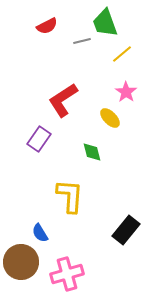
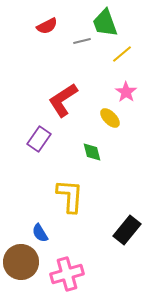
black rectangle: moved 1 px right
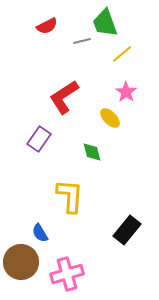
red L-shape: moved 1 px right, 3 px up
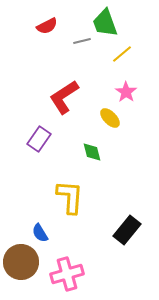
yellow L-shape: moved 1 px down
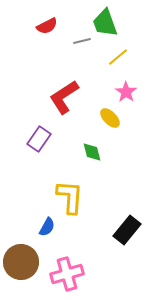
yellow line: moved 4 px left, 3 px down
blue semicircle: moved 7 px right, 6 px up; rotated 120 degrees counterclockwise
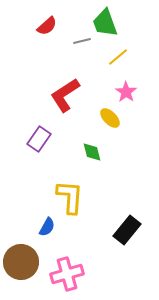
red semicircle: rotated 15 degrees counterclockwise
red L-shape: moved 1 px right, 2 px up
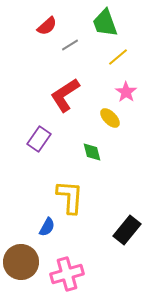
gray line: moved 12 px left, 4 px down; rotated 18 degrees counterclockwise
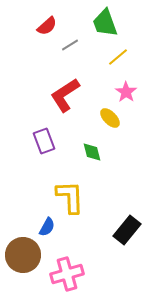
purple rectangle: moved 5 px right, 2 px down; rotated 55 degrees counterclockwise
yellow L-shape: rotated 6 degrees counterclockwise
brown circle: moved 2 px right, 7 px up
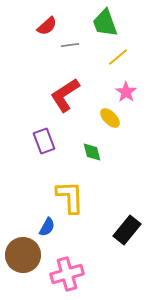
gray line: rotated 24 degrees clockwise
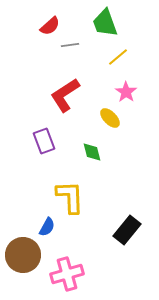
red semicircle: moved 3 px right
